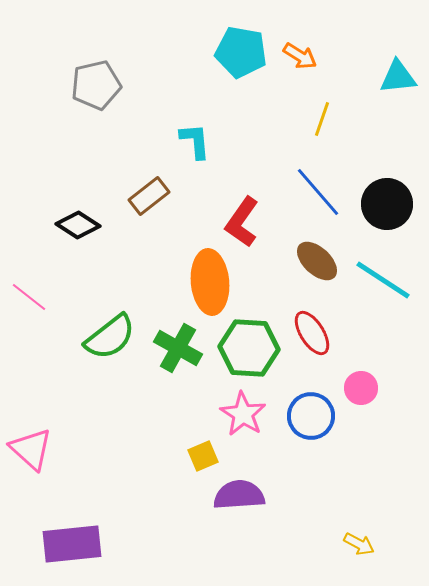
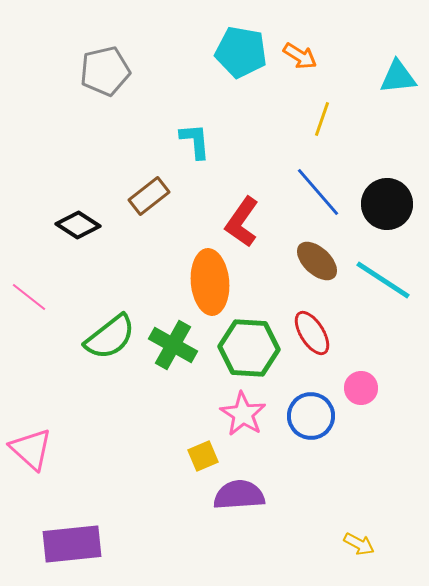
gray pentagon: moved 9 px right, 14 px up
green cross: moved 5 px left, 3 px up
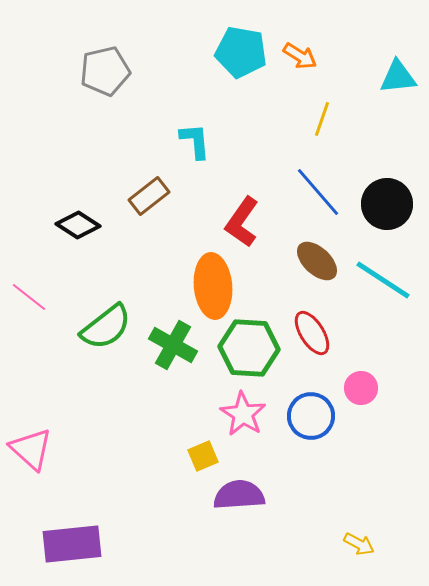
orange ellipse: moved 3 px right, 4 px down
green semicircle: moved 4 px left, 10 px up
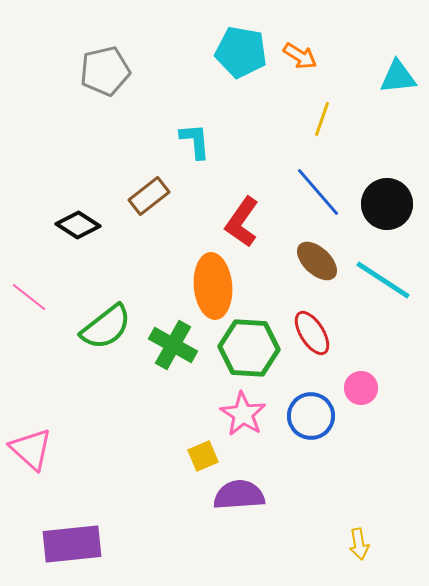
yellow arrow: rotated 52 degrees clockwise
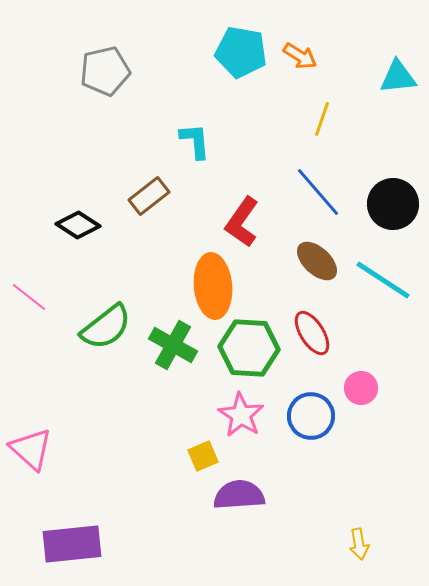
black circle: moved 6 px right
pink star: moved 2 px left, 1 px down
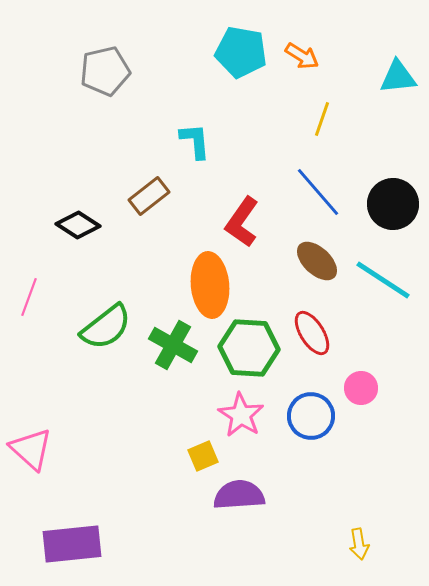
orange arrow: moved 2 px right
orange ellipse: moved 3 px left, 1 px up
pink line: rotated 72 degrees clockwise
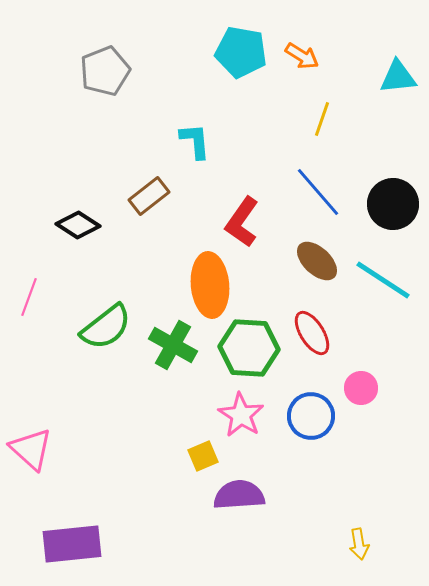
gray pentagon: rotated 9 degrees counterclockwise
